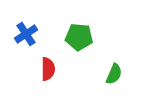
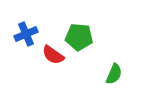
blue cross: rotated 10 degrees clockwise
red semicircle: moved 5 px right, 14 px up; rotated 125 degrees clockwise
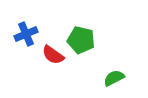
green pentagon: moved 2 px right, 3 px down; rotated 8 degrees clockwise
green semicircle: moved 4 px down; rotated 140 degrees counterclockwise
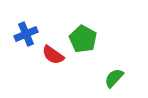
green pentagon: moved 2 px right, 1 px up; rotated 16 degrees clockwise
green semicircle: rotated 20 degrees counterclockwise
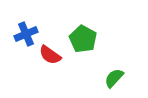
red semicircle: moved 3 px left
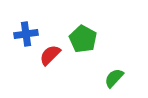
blue cross: rotated 15 degrees clockwise
red semicircle: rotated 100 degrees clockwise
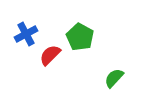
blue cross: rotated 20 degrees counterclockwise
green pentagon: moved 3 px left, 2 px up
